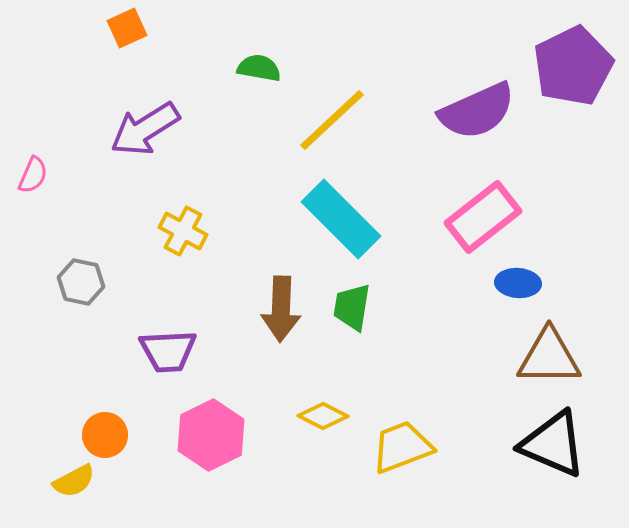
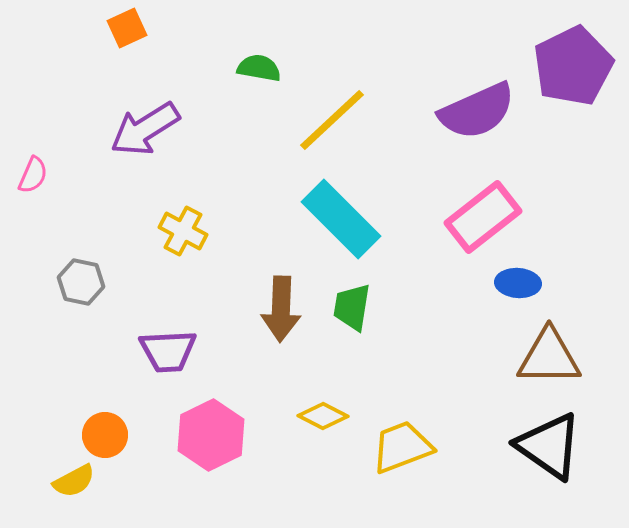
black triangle: moved 4 px left, 2 px down; rotated 12 degrees clockwise
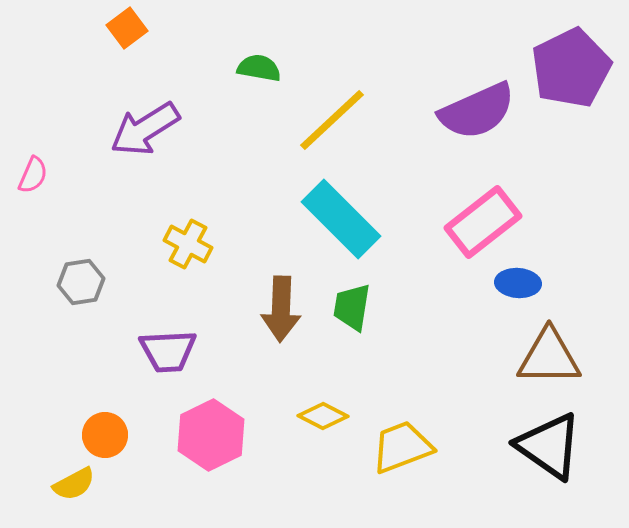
orange square: rotated 12 degrees counterclockwise
purple pentagon: moved 2 px left, 2 px down
pink rectangle: moved 5 px down
yellow cross: moved 5 px right, 13 px down
gray hexagon: rotated 21 degrees counterclockwise
yellow semicircle: moved 3 px down
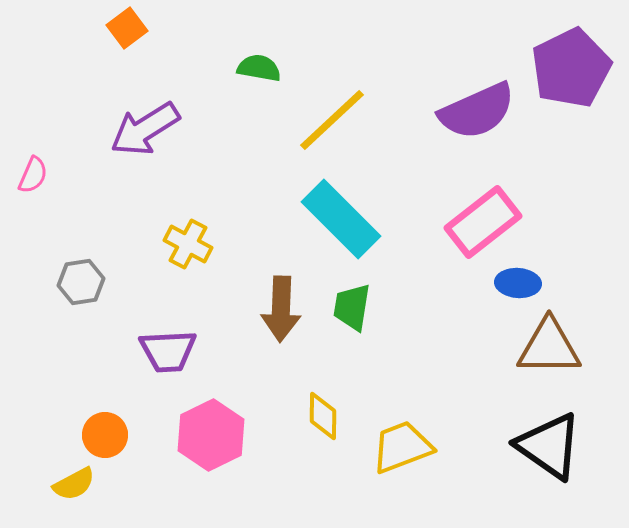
brown triangle: moved 10 px up
yellow diamond: rotated 63 degrees clockwise
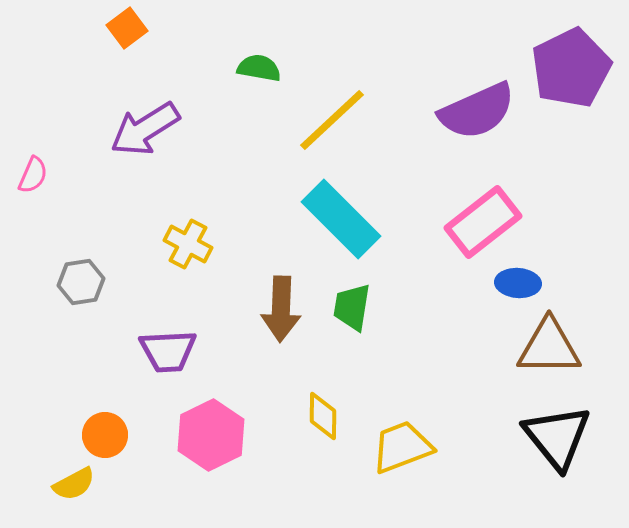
black triangle: moved 8 px right, 9 px up; rotated 16 degrees clockwise
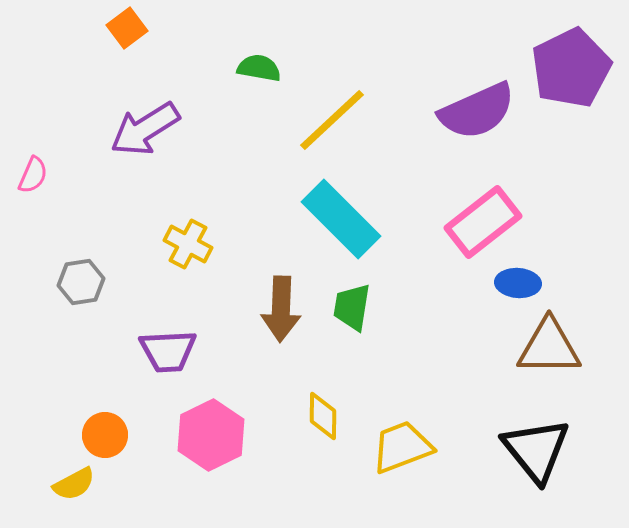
black triangle: moved 21 px left, 13 px down
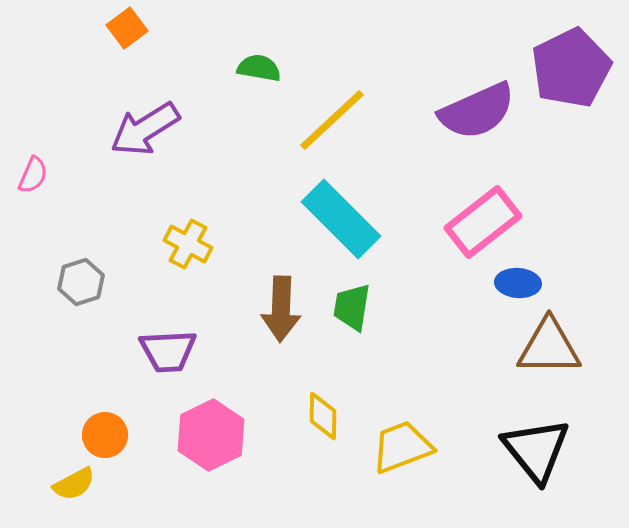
gray hexagon: rotated 9 degrees counterclockwise
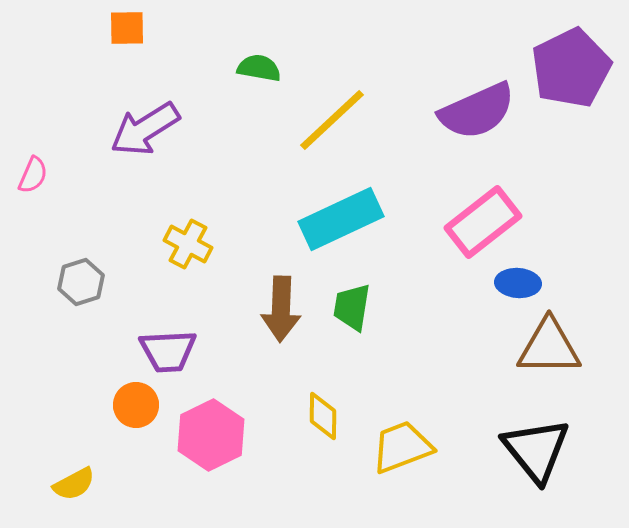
orange square: rotated 36 degrees clockwise
cyan rectangle: rotated 70 degrees counterclockwise
orange circle: moved 31 px right, 30 px up
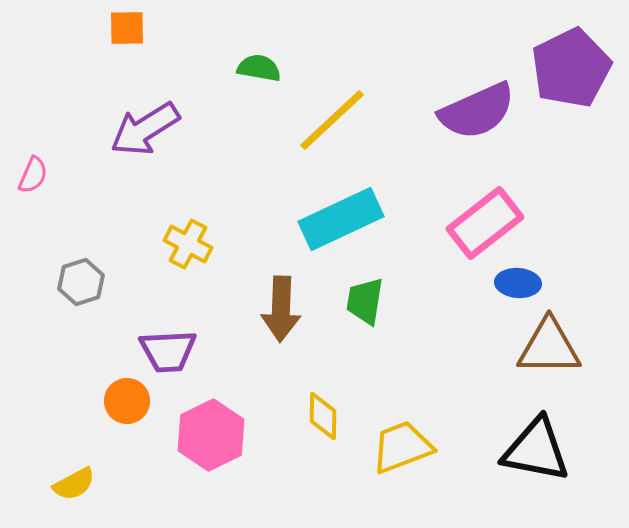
pink rectangle: moved 2 px right, 1 px down
green trapezoid: moved 13 px right, 6 px up
orange circle: moved 9 px left, 4 px up
black triangle: rotated 40 degrees counterclockwise
